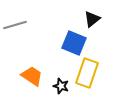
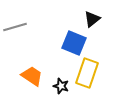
gray line: moved 2 px down
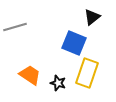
black triangle: moved 2 px up
orange trapezoid: moved 2 px left, 1 px up
black star: moved 3 px left, 3 px up
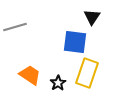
black triangle: rotated 18 degrees counterclockwise
blue square: moved 1 px right, 1 px up; rotated 15 degrees counterclockwise
black star: rotated 21 degrees clockwise
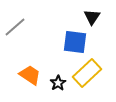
gray line: rotated 25 degrees counterclockwise
yellow rectangle: rotated 28 degrees clockwise
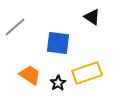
black triangle: rotated 30 degrees counterclockwise
blue square: moved 17 px left, 1 px down
yellow rectangle: rotated 24 degrees clockwise
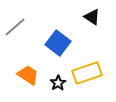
blue square: rotated 30 degrees clockwise
orange trapezoid: moved 2 px left
